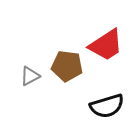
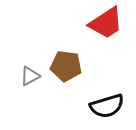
red trapezoid: moved 22 px up
brown pentagon: moved 1 px left
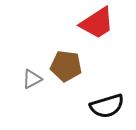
red trapezoid: moved 9 px left
gray triangle: moved 2 px right, 3 px down
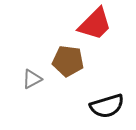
red trapezoid: moved 2 px left, 1 px down; rotated 12 degrees counterclockwise
brown pentagon: moved 2 px right, 5 px up
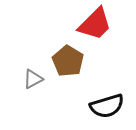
brown pentagon: rotated 24 degrees clockwise
gray triangle: moved 1 px right
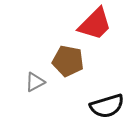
brown pentagon: rotated 20 degrees counterclockwise
gray triangle: moved 2 px right, 3 px down
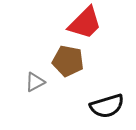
red trapezoid: moved 10 px left, 1 px up
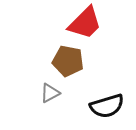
gray triangle: moved 15 px right, 11 px down
